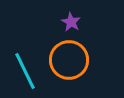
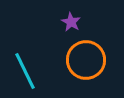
orange circle: moved 17 px right
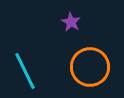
orange circle: moved 4 px right, 7 px down
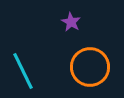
cyan line: moved 2 px left
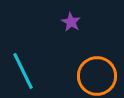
orange circle: moved 7 px right, 9 px down
